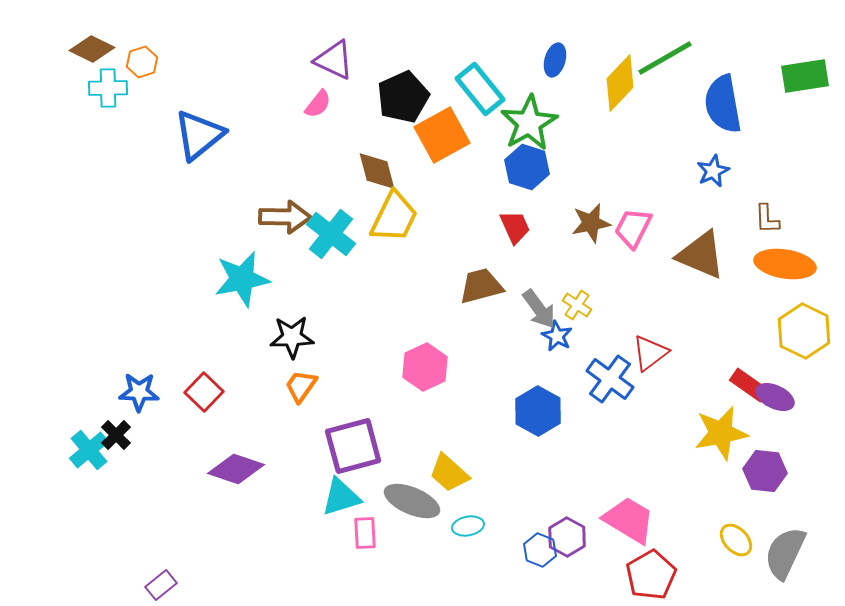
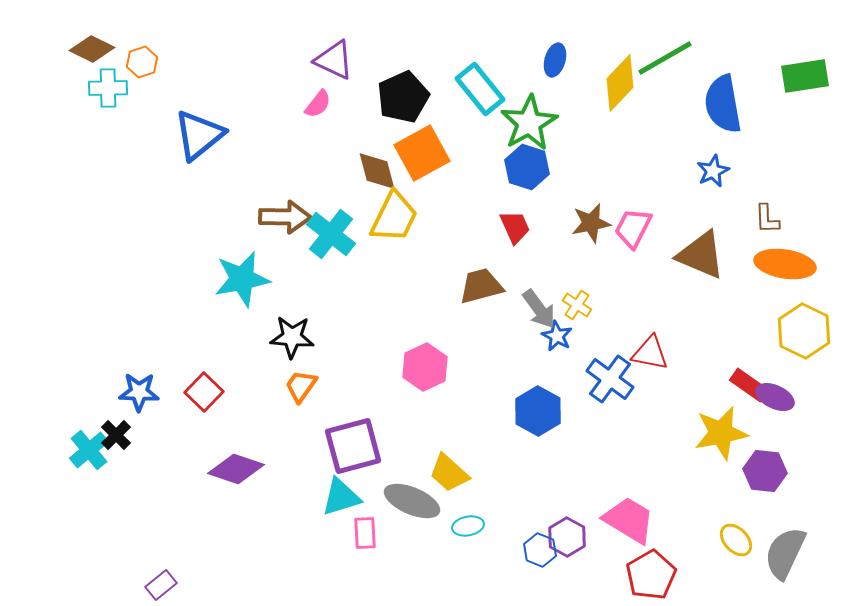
orange square at (442, 135): moved 20 px left, 18 px down
black star at (292, 337): rotated 6 degrees clockwise
red triangle at (650, 353): rotated 48 degrees clockwise
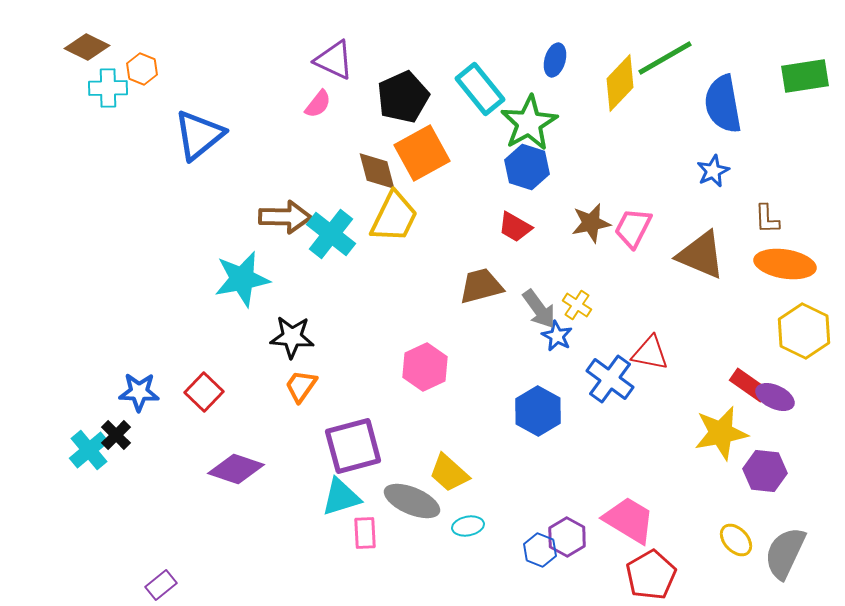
brown diamond at (92, 49): moved 5 px left, 2 px up
orange hexagon at (142, 62): moved 7 px down; rotated 20 degrees counterclockwise
red trapezoid at (515, 227): rotated 144 degrees clockwise
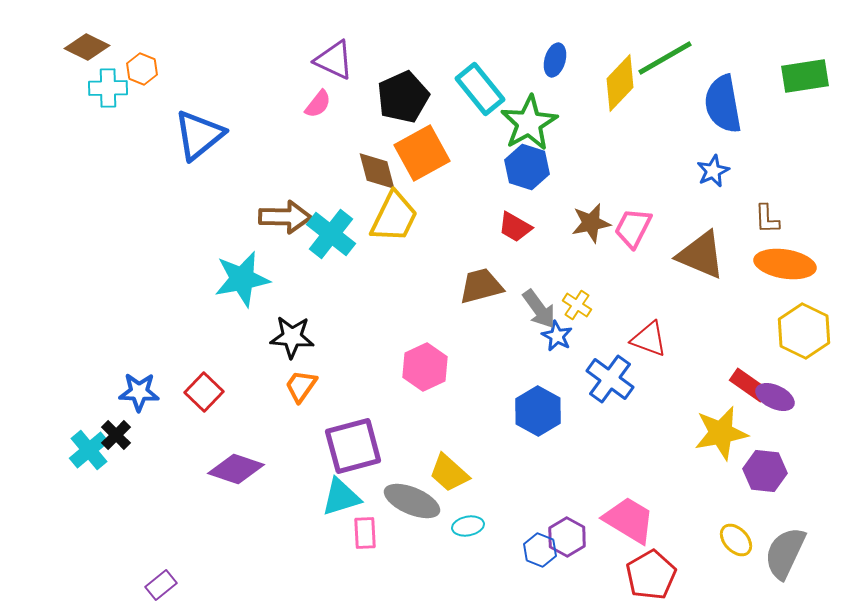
red triangle at (650, 353): moved 1 px left, 14 px up; rotated 9 degrees clockwise
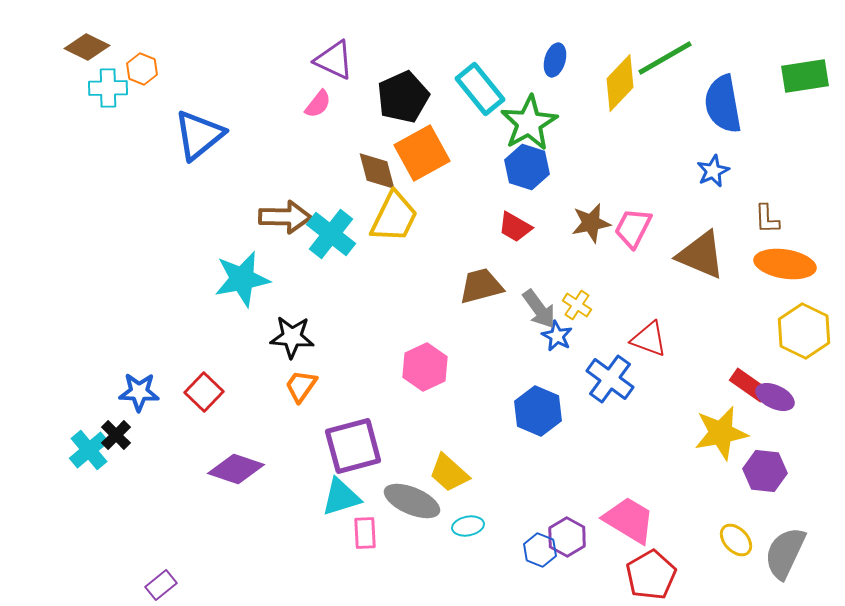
blue hexagon at (538, 411): rotated 6 degrees counterclockwise
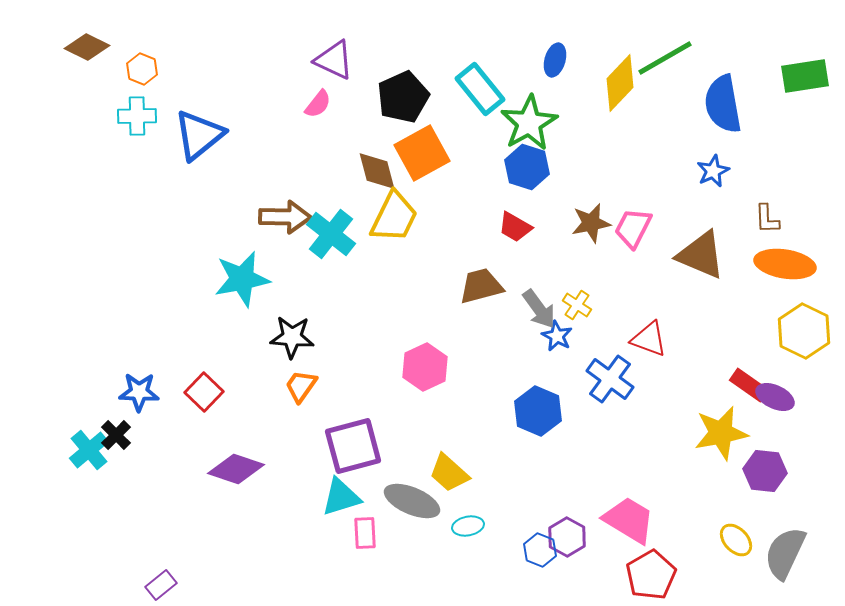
cyan cross at (108, 88): moved 29 px right, 28 px down
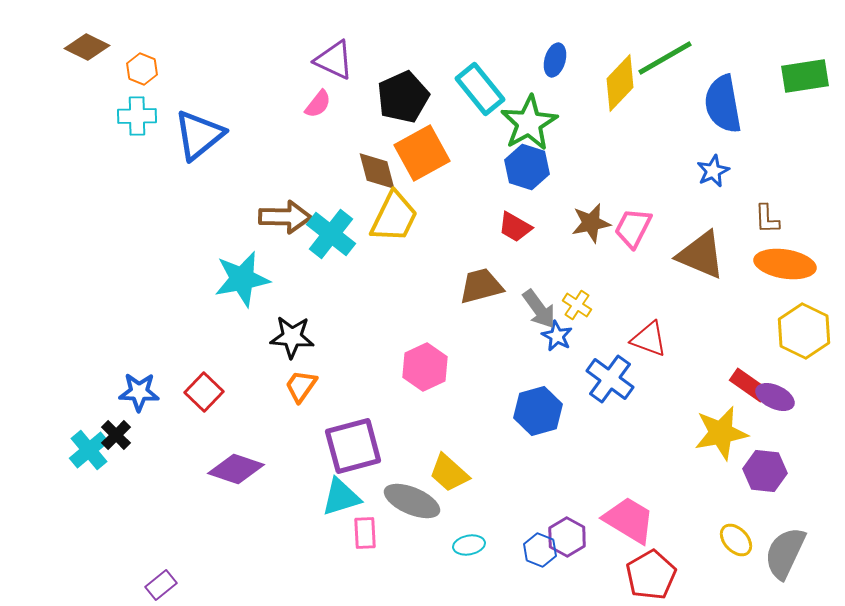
blue hexagon at (538, 411): rotated 21 degrees clockwise
cyan ellipse at (468, 526): moved 1 px right, 19 px down
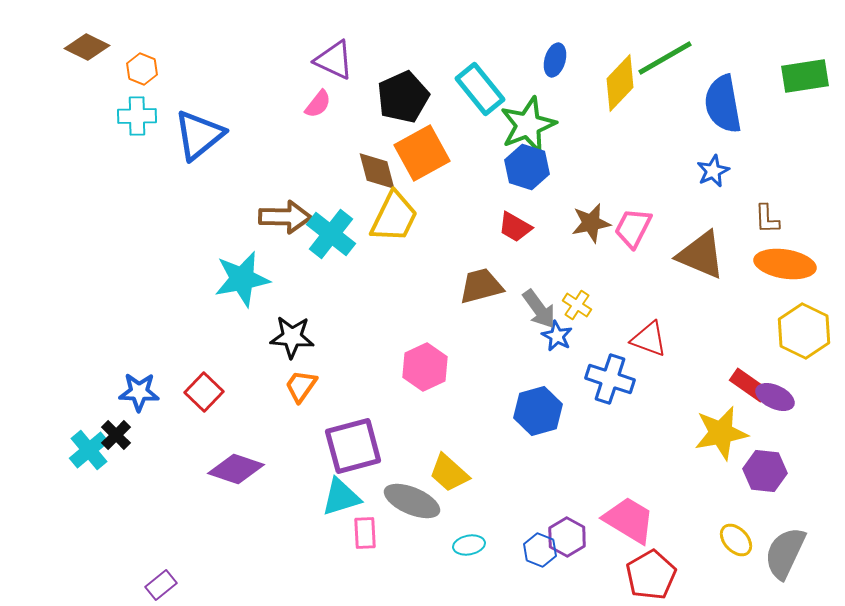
green star at (529, 123): moved 1 px left, 2 px down; rotated 8 degrees clockwise
blue cross at (610, 379): rotated 18 degrees counterclockwise
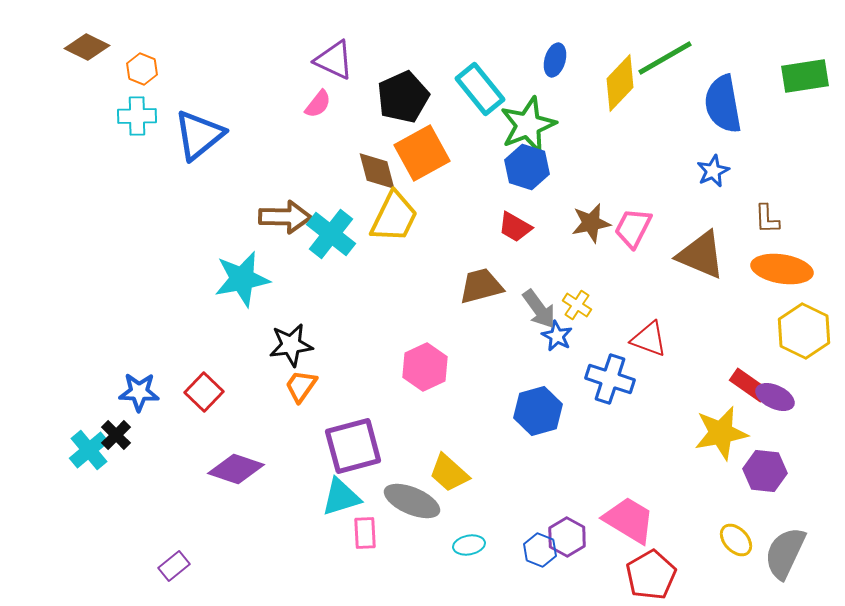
orange ellipse at (785, 264): moved 3 px left, 5 px down
black star at (292, 337): moved 1 px left, 8 px down; rotated 12 degrees counterclockwise
purple rectangle at (161, 585): moved 13 px right, 19 px up
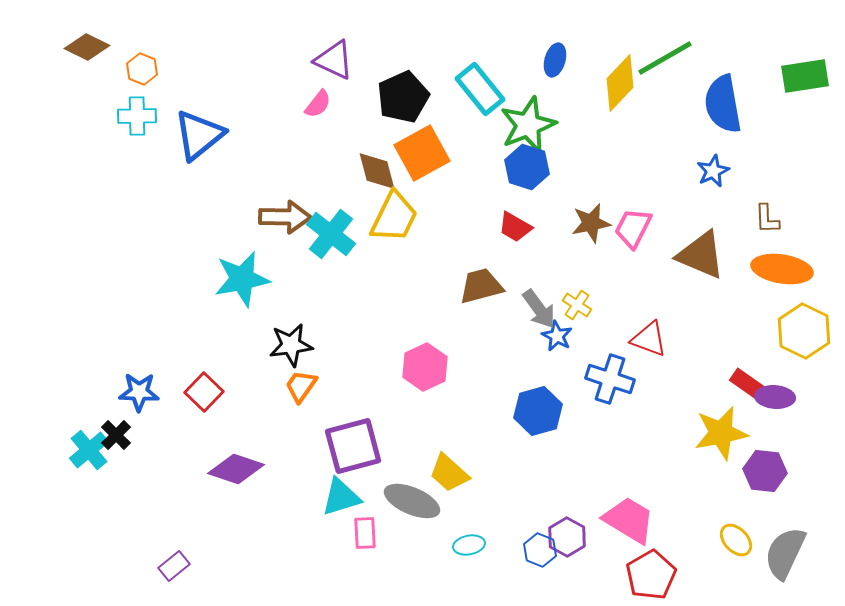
purple ellipse at (775, 397): rotated 21 degrees counterclockwise
